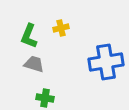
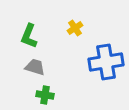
yellow cross: moved 14 px right; rotated 21 degrees counterclockwise
gray trapezoid: moved 1 px right, 3 px down
green cross: moved 3 px up
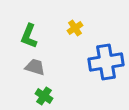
green cross: moved 1 px left, 1 px down; rotated 24 degrees clockwise
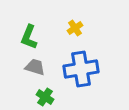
green L-shape: moved 1 px down
blue cross: moved 25 px left, 7 px down
green cross: moved 1 px right, 1 px down
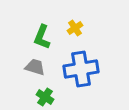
green L-shape: moved 13 px right
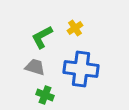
green L-shape: rotated 40 degrees clockwise
blue cross: rotated 16 degrees clockwise
green cross: moved 2 px up; rotated 12 degrees counterclockwise
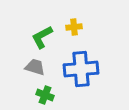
yellow cross: moved 1 px left, 1 px up; rotated 28 degrees clockwise
blue cross: rotated 12 degrees counterclockwise
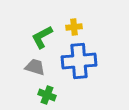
blue cross: moved 2 px left, 8 px up
green cross: moved 2 px right
